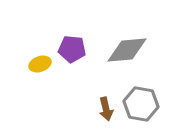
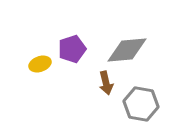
purple pentagon: rotated 24 degrees counterclockwise
brown arrow: moved 26 px up
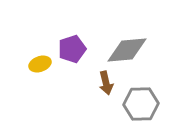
gray hexagon: rotated 12 degrees counterclockwise
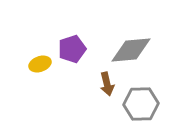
gray diamond: moved 4 px right
brown arrow: moved 1 px right, 1 px down
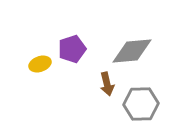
gray diamond: moved 1 px right, 1 px down
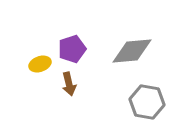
brown arrow: moved 38 px left
gray hexagon: moved 6 px right, 2 px up; rotated 12 degrees clockwise
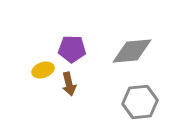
purple pentagon: rotated 20 degrees clockwise
yellow ellipse: moved 3 px right, 6 px down
gray hexagon: moved 7 px left; rotated 16 degrees counterclockwise
